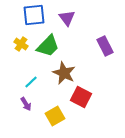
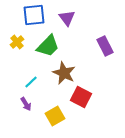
yellow cross: moved 4 px left, 2 px up; rotated 16 degrees clockwise
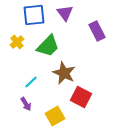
purple triangle: moved 2 px left, 5 px up
purple rectangle: moved 8 px left, 15 px up
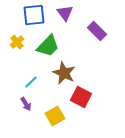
purple rectangle: rotated 18 degrees counterclockwise
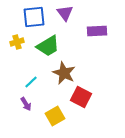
blue square: moved 2 px down
purple rectangle: rotated 48 degrees counterclockwise
yellow cross: rotated 24 degrees clockwise
green trapezoid: rotated 15 degrees clockwise
